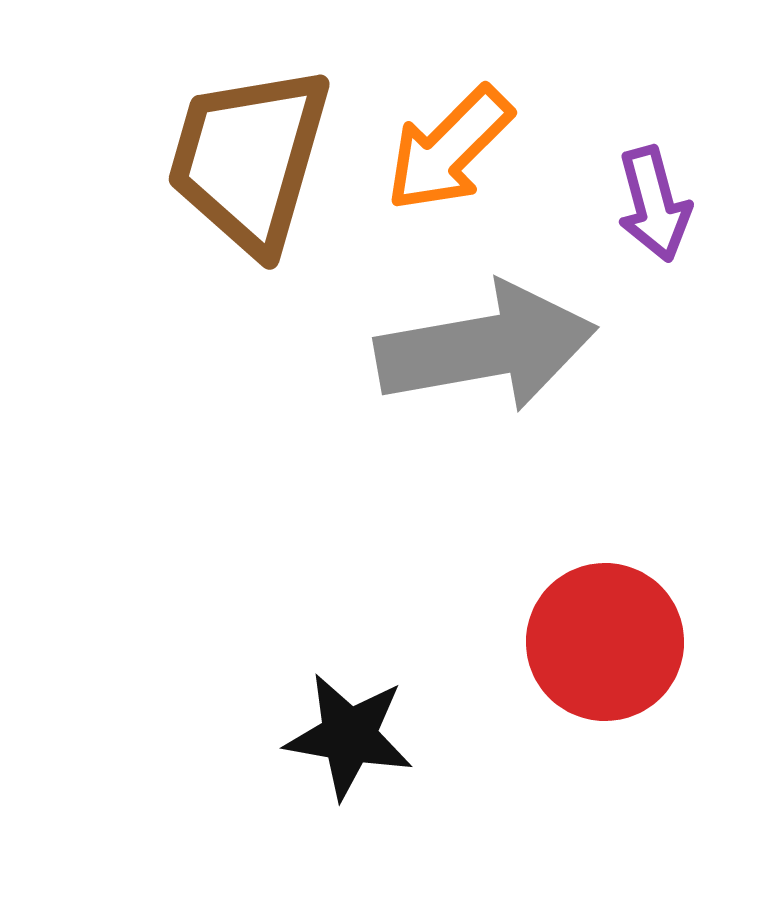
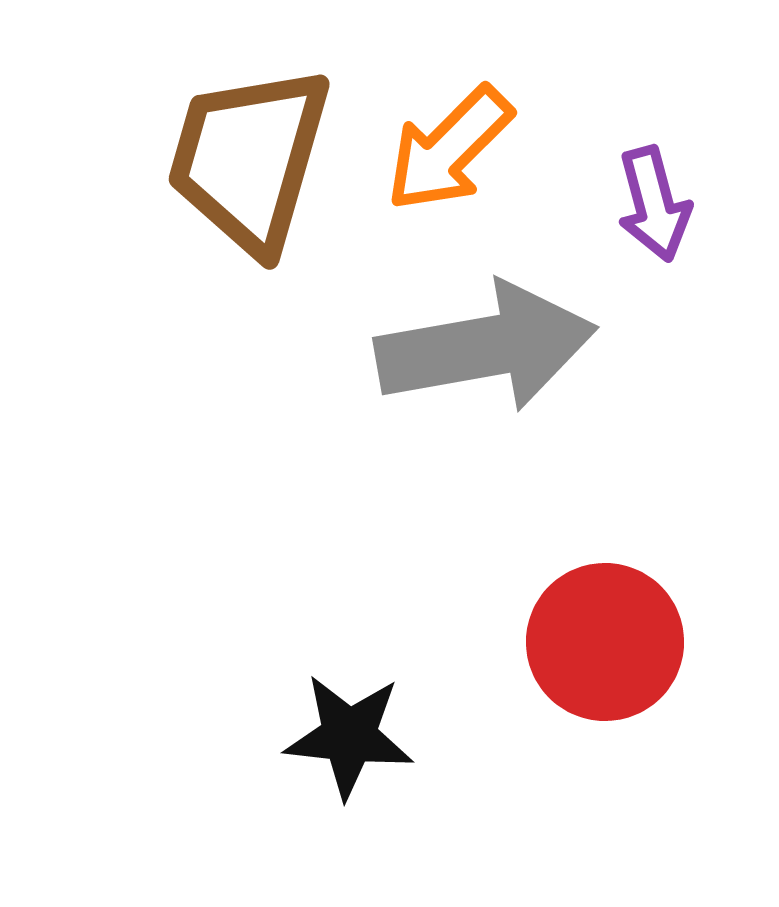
black star: rotated 4 degrees counterclockwise
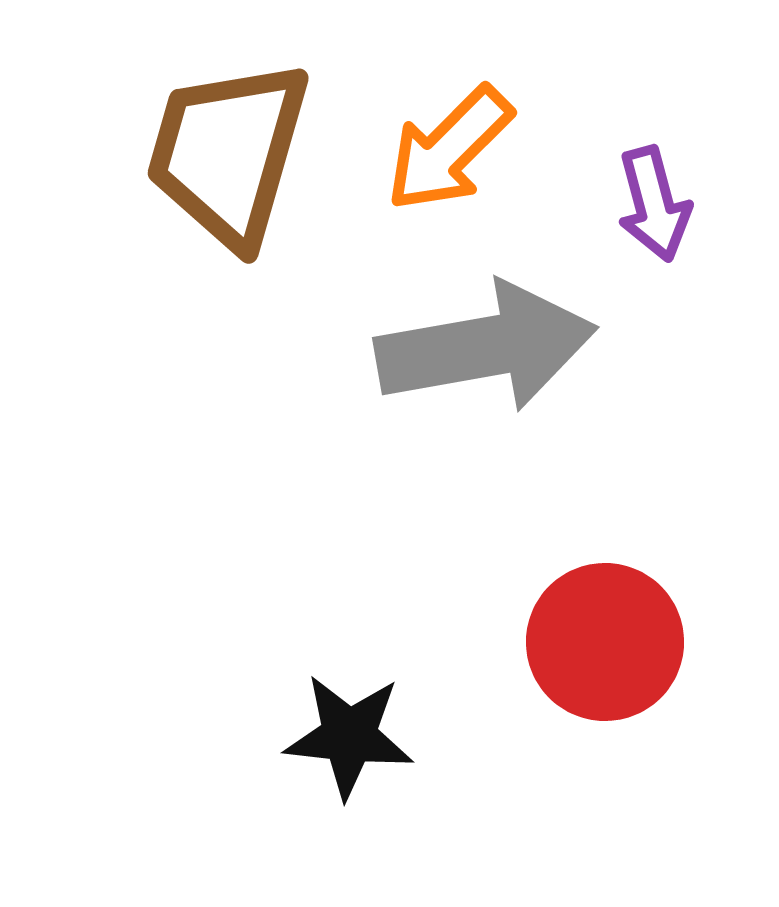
brown trapezoid: moved 21 px left, 6 px up
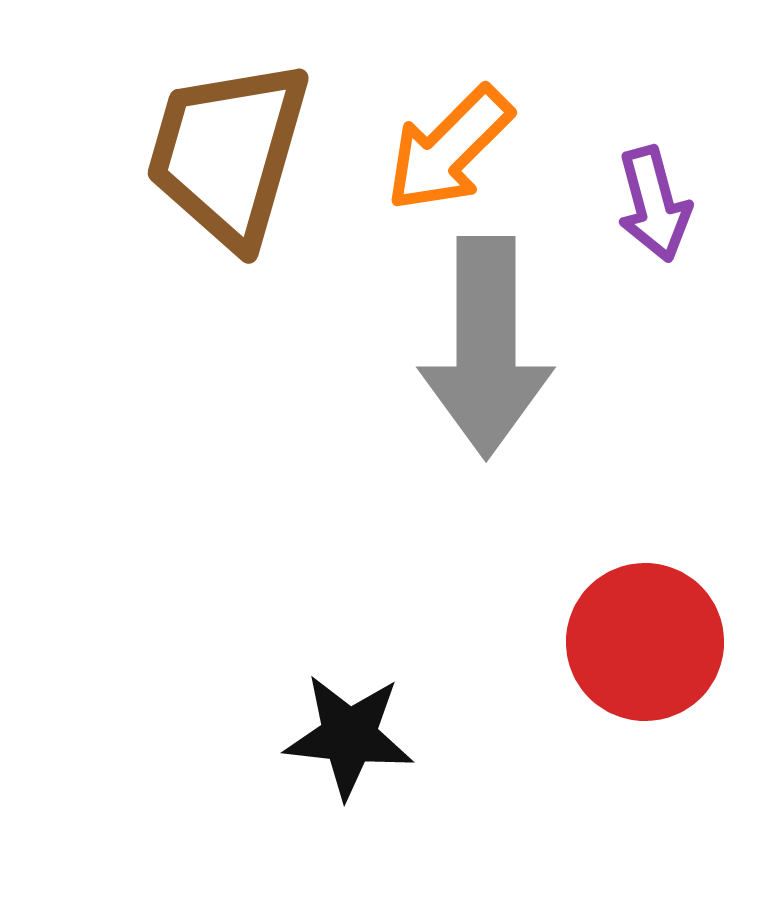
gray arrow: rotated 100 degrees clockwise
red circle: moved 40 px right
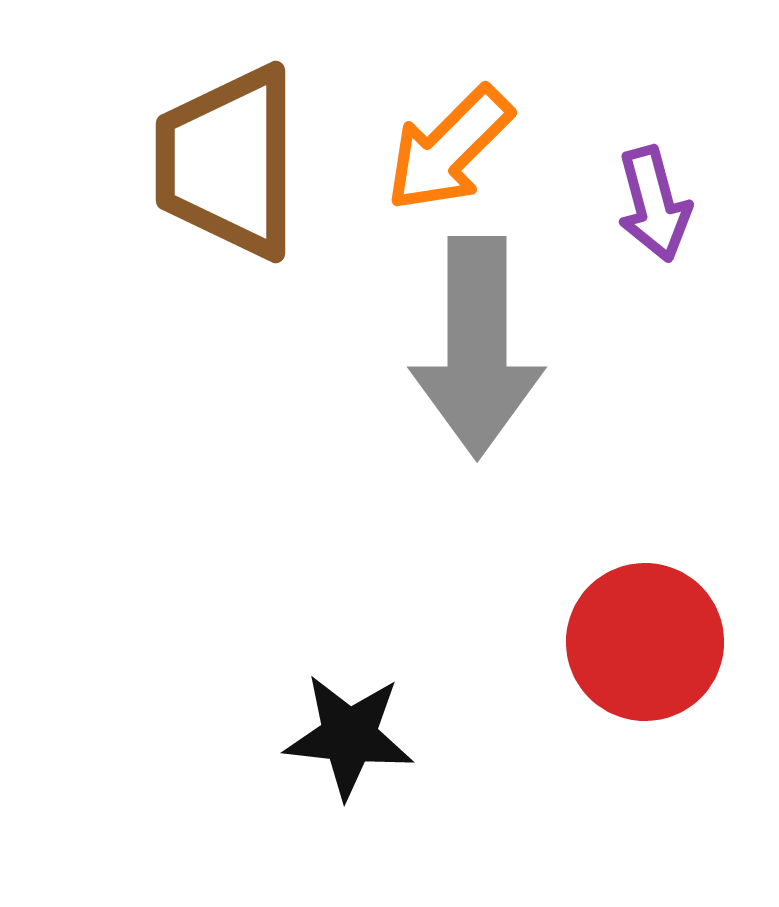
brown trapezoid: moved 9 px down; rotated 16 degrees counterclockwise
gray arrow: moved 9 px left
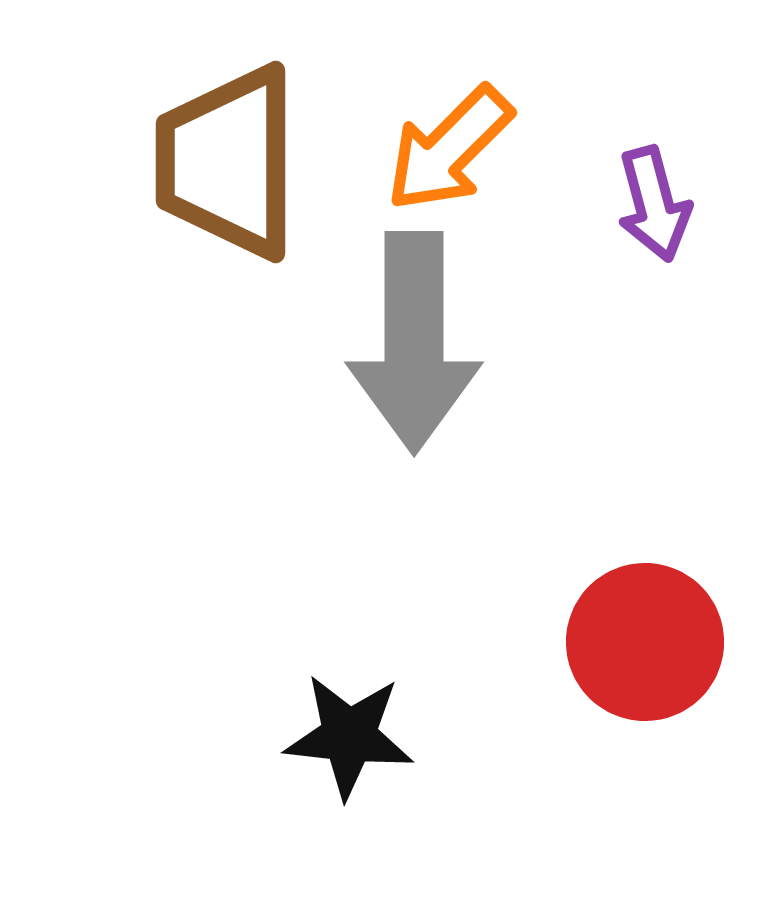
gray arrow: moved 63 px left, 5 px up
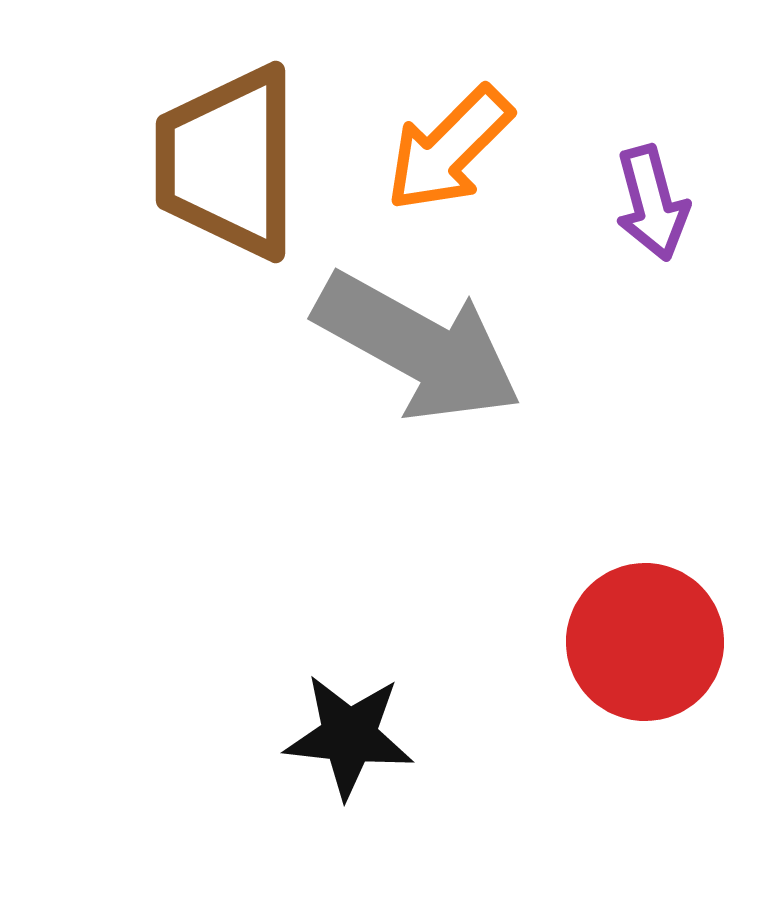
purple arrow: moved 2 px left, 1 px up
gray arrow: moved 4 px right, 5 px down; rotated 61 degrees counterclockwise
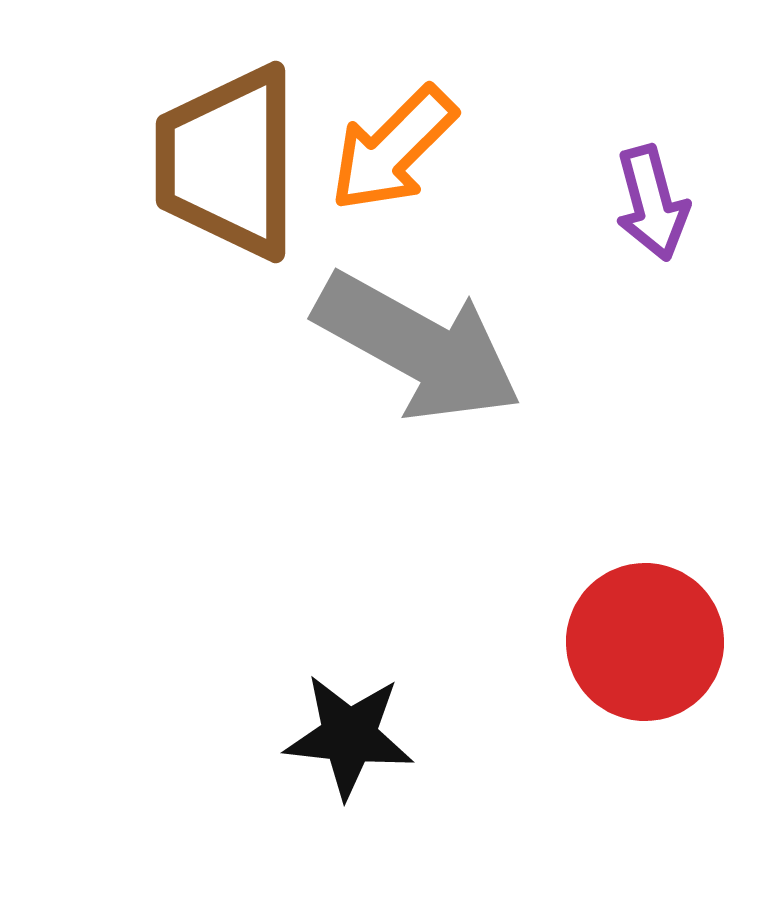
orange arrow: moved 56 px left
